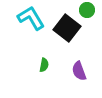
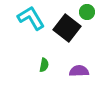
green circle: moved 2 px down
purple semicircle: rotated 108 degrees clockwise
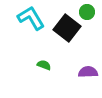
green semicircle: rotated 80 degrees counterclockwise
purple semicircle: moved 9 px right, 1 px down
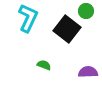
green circle: moved 1 px left, 1 px up
cyan L-shape: moved 3 px left; rotated 56 degrees clockwise
black square: moved 1 px down
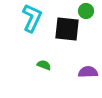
cyan L-shape: moved 4 px right
black square: rotated 32 degrees counterclockwise
